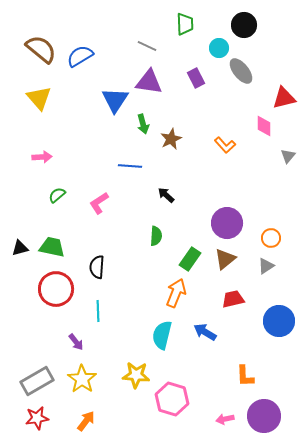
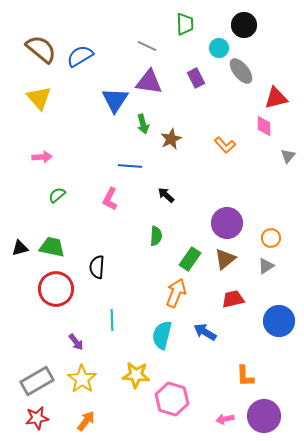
red triangle at (284, 98): moved 8 px left
pink L-shape at (99, 203): moved 11 px right, 4 px up; rotated 30 degrees counterclockwise
cyan line at (98, 311): moved 14 px right, 9 px down
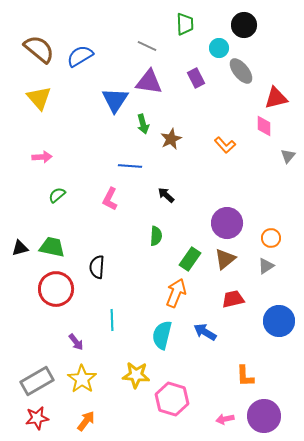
brown semicircle at (41, 49): moved 2 px left
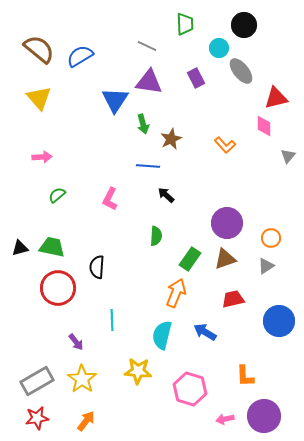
blue line at (130, 166): moved 18 px right
brown triangle at (225, 259): rotated 20 degrees clockwise
red circle at (56, 289): moved 2 px right, 1 px up
yellow star at (136, 375): moved 2 px right, 4 px up
pink hexagon at (172, 399): moved 18 px right, 10 px up
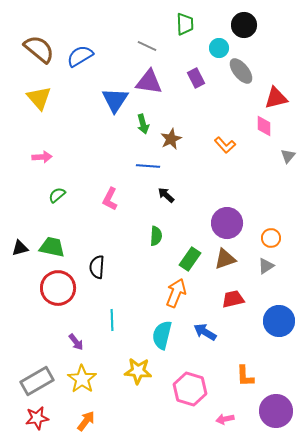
purple circle at (264, 416): moved 12 px right, 5 px up
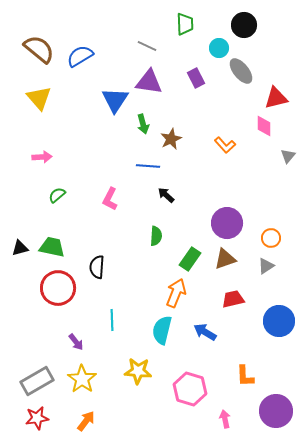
cyan semicircle at (162, 335): moved 5 px up
pink arrow at (225, 419): rotated 90 degrees clockwise
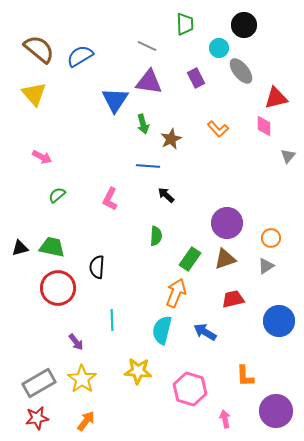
yellow triangle at (39, 98): moved 5 px left, 4 px up
orange L-shape at (225, 145): moved 7 px left, 16 px up
pink arrow at (42, 157): rotated 30 degrees clockwise
gray rectangle at (37, 381): moved 2 px right, 2 px down
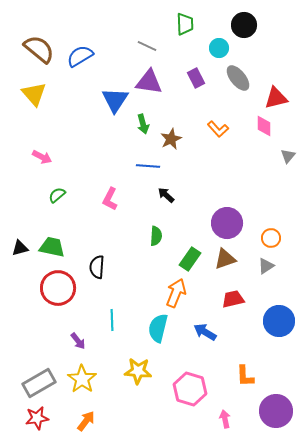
gray ellipse at (241, 71): moved 3 px left, 7 px down
cyan semicircle at (162, 330): moved 4 px left, 2 px up
purple arrow at (76, 342): moved 2 px right, 1 px up
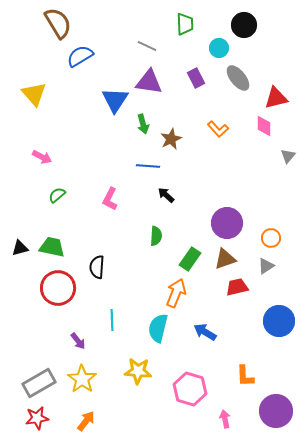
brown semicircle at (39, 49): moved 19 px right, 26 px up; rotated 20 degrees clockwise
red trapezoid at (233, 299): moved 4 px right, 12 px up
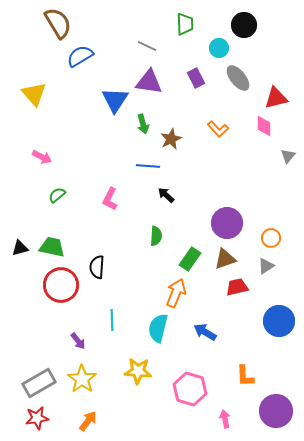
red circle at (58, 288): moved 3 px right, 3 px up
orange arrow at (86, 421): moved 2 px right
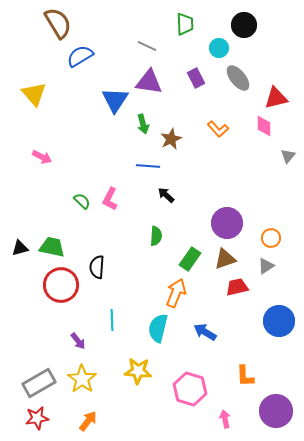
green semicircle at (57, 195): moved 25 px right, 6 px down; rotated 84 degrees clockwise
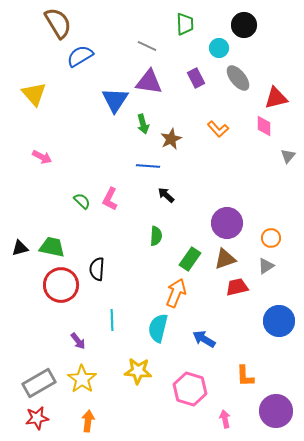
black semicircle at (97, 267): moved 2 px down
blue arrow at (205, 332): moved 1 px left, 7 px down
orange arrow at (88, 421): rotated 30 degrees counterclockwise
